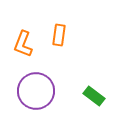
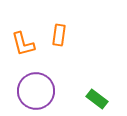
orange L-shape: rotated 36 degrees counterclockwise
green rectangle: moved 3 px right, 3 px down
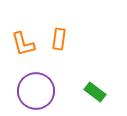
orange rectangle: moved 4 px down
green rectangle: moved 2 px left, 7 px up
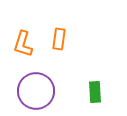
orange L-shape: rotated 32 degrees clockwise
green rectangle: rotated 50 degrees clockwise
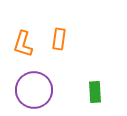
purple circle: moved 2 px left, 1 px up
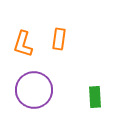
green rectangle: moved 5 px down
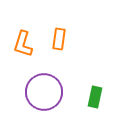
purple circle: moved 10 px right, 2 px down
green rectangle: rotated 15 degrees clockwise
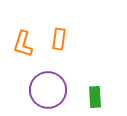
purple circle: moved 4 px right, 2 px up
green rectangle: rotated 15 degrees counterclockwise
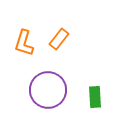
orange rectangle: rotated 30 degrees clockwise
orange L-shape: moved 1 px right, 1 px up
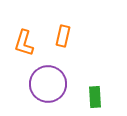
orange rectangle: moved 4 px right, 3 px up; rotated 25 degrees counterclockwise
purple circle: moved 6 px up
